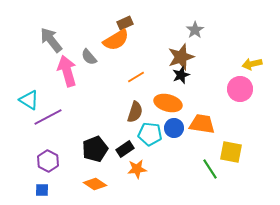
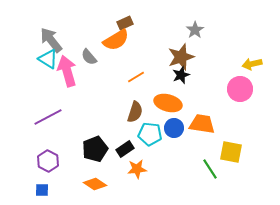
cyan triangle: moved 19 px right, 41 px up
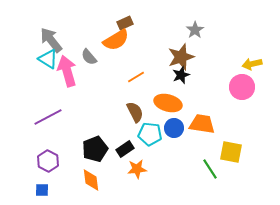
pink circle: moved 2 px right, 2 px up
brown semicircle: rotated 45 degrees counterclockwise
orange diamond: moved 4 px left, 4 px up; rotated 50 degrees clockwise
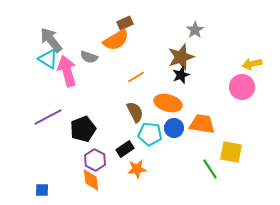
gray semicircle: rotated 30 degrees counterclockwise
black pentagon: moved 12 px left, 20 px up
purple hexagon: moved 47 px right, 1 px up
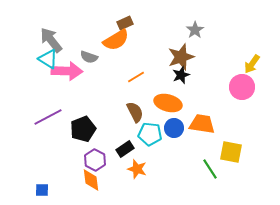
yellow arrow: rotated 42 degrees counterclockwise
pink arrow: rotated 108 degrees clockwise
orange star: rotated 24 degrees clockwise
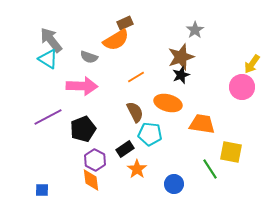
pink arrow: moved 15 px right, 15 px down
blue circle: moved 56 px down
orange star: rotated 18 degrees clockwise
